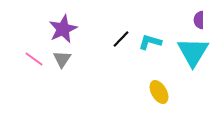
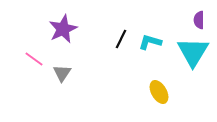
black line: rotated 18 degrees counterclockwise
gray triangle: moved 14 px down
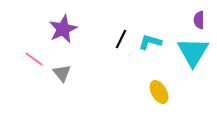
gray triangle: rotated 12 degrees counterclockwise
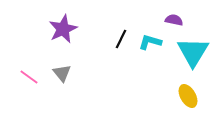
purple semicircle: moved 25 px left; rotated 102 degrees clockwise
pink line: moved 5 px left, 18 px down
yellow ellipse: moved 29 px right, 4 px down
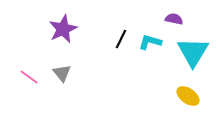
purple semicircle: moved 1 px up
yellow ellipse: rotated 25 degrees counterclockwise
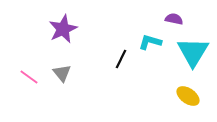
black line: moved 20 px down
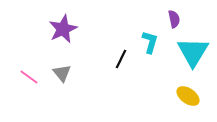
purple semicircle: rotated 66 degrees clockwise
cyan L-shape: rotated 90 degrees clockwise
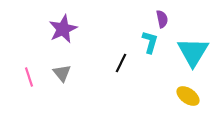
purple semicircle: moved 12 px left
black line: moved 4 px down
pink line: rotated 36 degrees clockwise
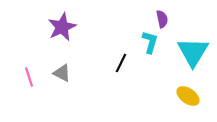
purple star: moved 1 px left, 2 px up
gray triangle: rotated 24 degrees counterclockwise
